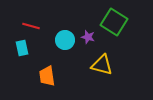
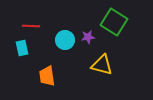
red line: rotated 12 degrees counterclockwise
purple star: rotated 24 degrees counterclockwise
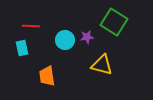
purple star: moved 1 px left
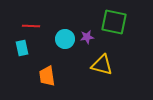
green square: rotated 20 degrees counterclockwise
cyan circle: moved 1 px up
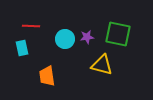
green square: moved 4 px right, 12 px down
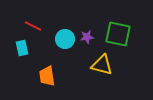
red line: moved 2 px right; rotated 24 degrees clockwise
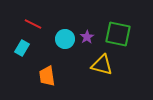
red line: moved 2 px up
purple star: rotated 24 degrees counterclockwise
cyan rectangle: rotated 42 degrees clockwise
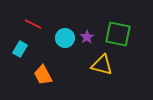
cyan circle: moved 1 px up
cyan rectangle: moved 2 px left, 1 px down
orange trapezoid: moved 4 px left, 1 px up; rotated 20 degrees counterclockwise
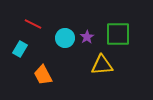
green square: rotated 12 degrees counterclockwise
yellow triangle: rotated 20 degrees counterclockwise
